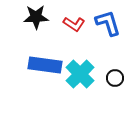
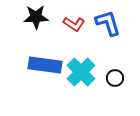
cyan cross: moved 1 px right, 2 px up
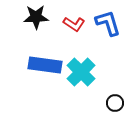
black circle: moved 25 px down
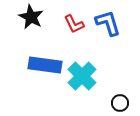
black star: moved 5 px left; rotated 30 degrees clockwise
red L-shape: rotated 30 degrees clockwise
cyan cross: moved 1 px right, 4 px down
black circle: moved 5 px right
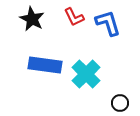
black star: moved 1 px right, 2 px down
red L-shape: moved 7 px up
cyan cross: moved 4 px right, 2 px up
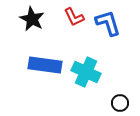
cyan cross: moved 2 px up; rotated 20 degrees counterclockwise
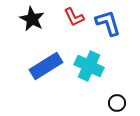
blue rectangle: moved 1 px right, 1 px down; rotated 40 degrees counterclockwise
cyan cross: moved 3 px right, 6 px up
black circle: moved 3 px left
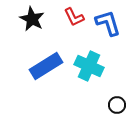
black circle: moved 2 px down
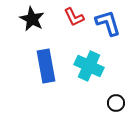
blue rectangle: rotated 68 degrees counterclockwise
black circle: moved 1 px left, 2 px up
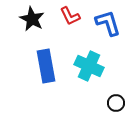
red L-shape: moved 4 px left, 1 px up
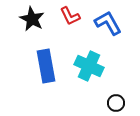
blue L-shape: rotated 12 degrees counterclockwise
